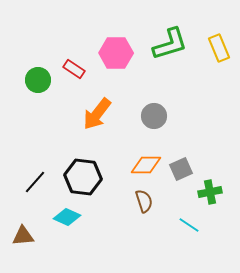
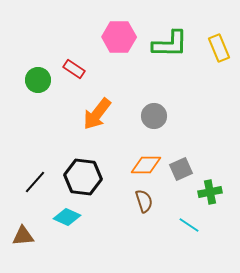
green L-shape: rotated 18 degrees clockwise
pink hexagon: moved 3 px right, 16 px up
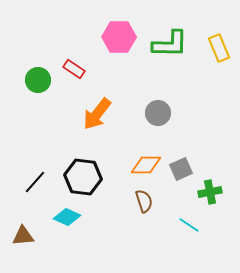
gray circle: moved 4 px right, 3 px up
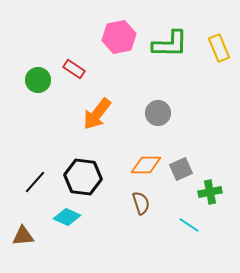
pink hexagon: rotated 12 degrees counterclockwise
brown semicircle: moved 3 px left, 2 px down
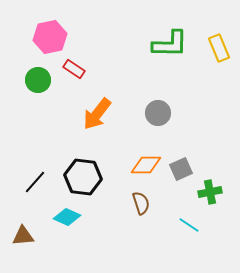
pink hexagon: moved 69 px left
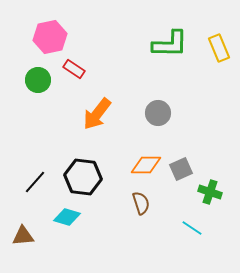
green cross: rotated 30 degrees clockwise
cyan diamond: rotated 8 degrees counterclockwise
cyan line: moved 3 px right, 3 px down
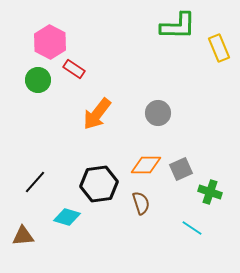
pink hexagon: moved 5 px down; rotated 20 degrees counterclockwise
green L-shape: moved 8 px right, 18 px up
black hexagon: moved 16 px right, 7 px down; rotated 15 degrees counterclockwise
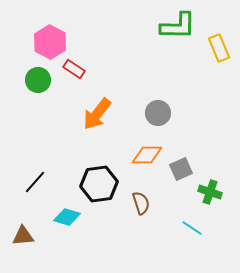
orange diamond: moved 1 px right, 10 px up
